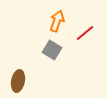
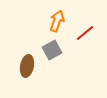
gray square: rotated 30 degrees clockwise
brown ellipse: moved 9 px right, 15 px up
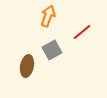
orange arrow: moved 9 px left, 5 px up
red line: moved 3 px left, 1 px up
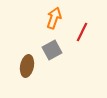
orange arrow: moved 6 px right, 2 px down
red line: rotated 24 degrees counterclockwise
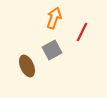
brown ellipse: rotated 35 degrees counterclockwise
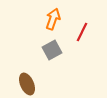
orange arrow: moved 1 px left, 1 px down
brown ellipse: moved 18 px down
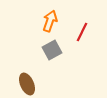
orange arrow: moved 3 px left, 2 px down
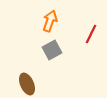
red line: moved 9 px right, 2 px down
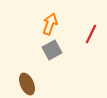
orange arrow: moved 3 px down
